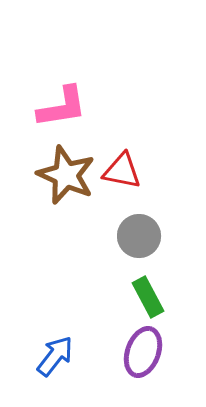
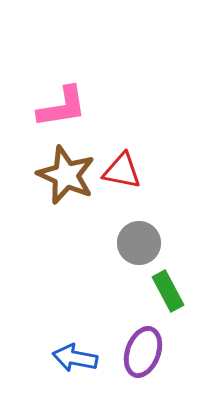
gray circle: moved 7 px down
green rectangle: moved 20 px right, 6 px up
blue arrow: moved 20 px right, 2 px down; rotated 117 degrees counterclockwise
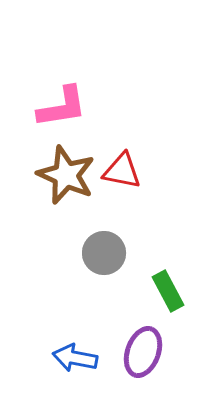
gray circle: moved 35 px left, 10 px down
